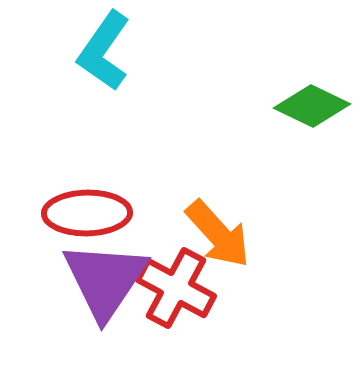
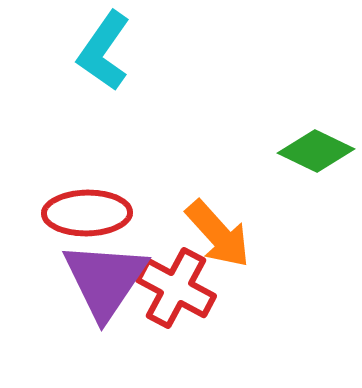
green diamond: moved 4 px right, 45 px down
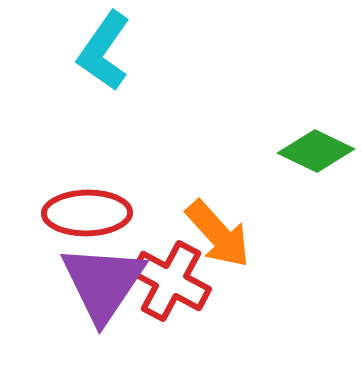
purple triangle: moved 2 px left, 3 px down
red cross: moved 5 px left, 7 px up
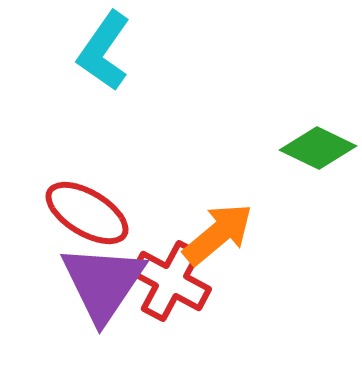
green diamond: moved 2 px right, 3 px up
red ellipse: rotated 32 degrees clockwise
orange arrow: rotated 88 degrees counterclockwise
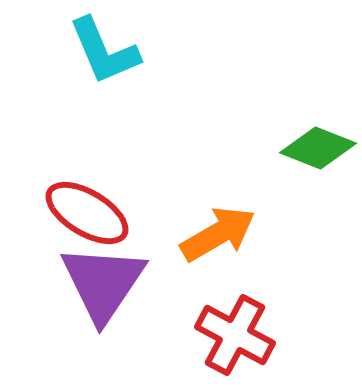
cyan L-shape: rotated 58 degrees counterclockwise
green diamond: rotated 4 degrees counterclockwise
orange arrow: rotated 10 degrees clockwise
red cross: moved 64 px right, 54 px down
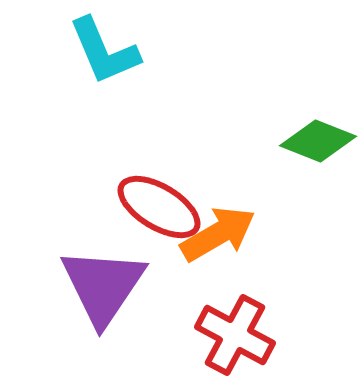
green diamond: moved 7 px up
red ellipse: moved 72 px right, 6 px up
purple triangle: moved 3 px down
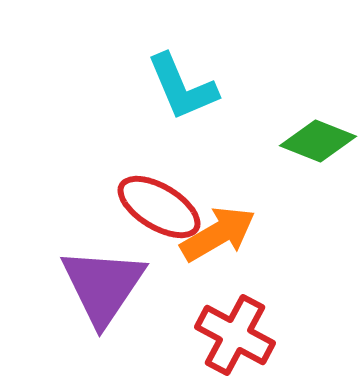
cyan L-shape: moved 78 px right, 36 px down
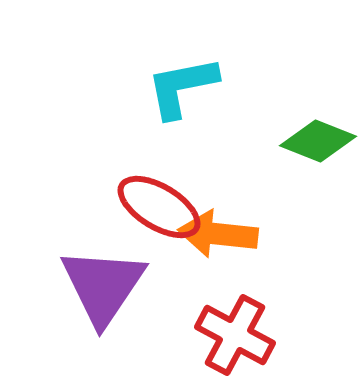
cyan L-shape: rotated 102 degrees clockwise
orange arrow: rotated 144 degrees counterclockwise
